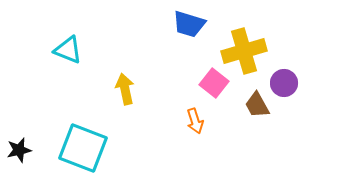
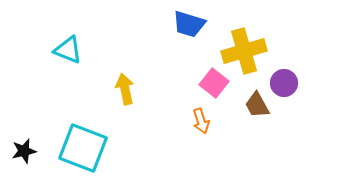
orange arrow: moved 6 px right
black star: moved 5 px right, 1 px down
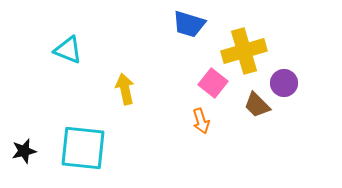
pink square: moved 1 px left
brown trapezoid: rotated 16 degrees counterclockwise
cyan square: rotated 15 degrees counterclockwise
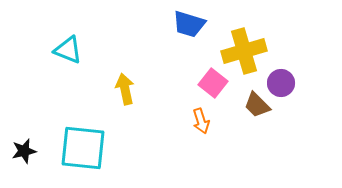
purple circle: moved 3 px left
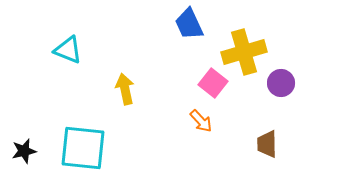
blue trapezoid: rotated 48 degrees clockwise
yellow cross: moved 1 px down
brown trapezoid: moved 10 px right, 39 px down; rotated 44 degrees clockwise
orange arrow: rotated 25 degrees counterclockwise
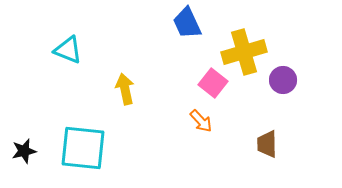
blue trapezoid: moved 2 px left, 1 px up
purple circle: moved 2 px right, 3 px up
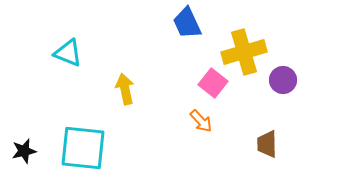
cyan triangle: moved 3 px down
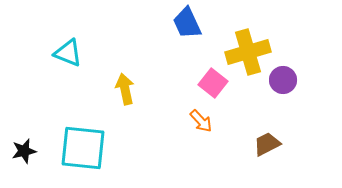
yellow cross: moved 4 px right
brown trapezoid: rotated 64 degrees clockwise
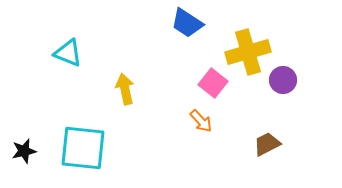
blue trapezoid: rotated 32 degrees counterclockwise
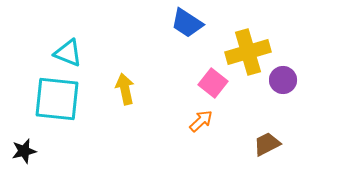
orange arrow: rotated 90 degrees counterclockwise
cyan square: moved 26 px left, 49 px up
